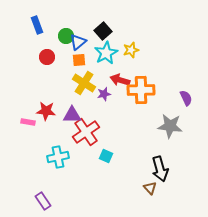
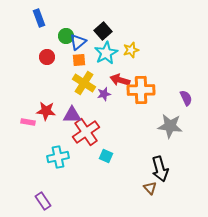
blue rectangle: moved 2 px right, 7 px up
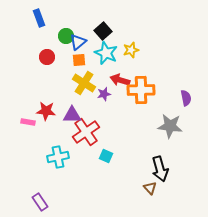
cyan star: rotated 20 degrees counterclockwise
purple semicircle: rotated 14 degrees clockwise
purple rectangle: moved 3 px left, 1 px down
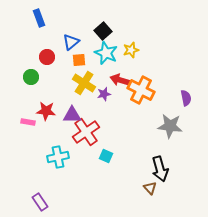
green circle: moved 35 px left, 41 px down
blue triangle: moved 7 px left
orange cross: rotated 28 degrees clockwise
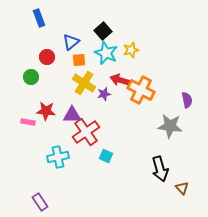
purple semicircle: moved 1 px right, 2 px down
brown triangle: moved 32 px right
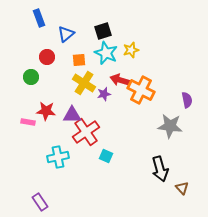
black square: rotated 24 degrees clockwise
blue triangle: moved 5 px left, 8 px up
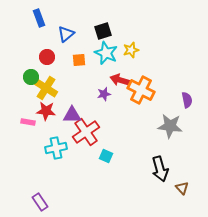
yellow cross: moved 38 px left, 5 px down
cyan cross: moved 2 px left, 9 px up
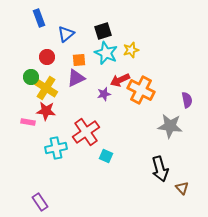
red arrow: rotated 42 degrees counterclockwise
purple triangle: moved 4 px right, 37 px up; rotated 24 degrees counterclockwise
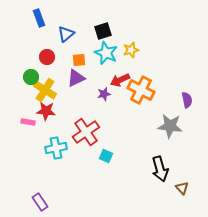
yellow cross: moved 1 px left, 2 px down
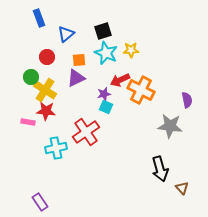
yellow star: rotated 14 degrees clockwise
cyan square: moved 49 px up
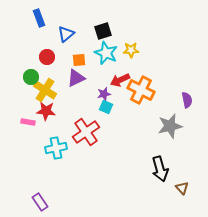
gray star: rotated 20 degrees counterclockwise
